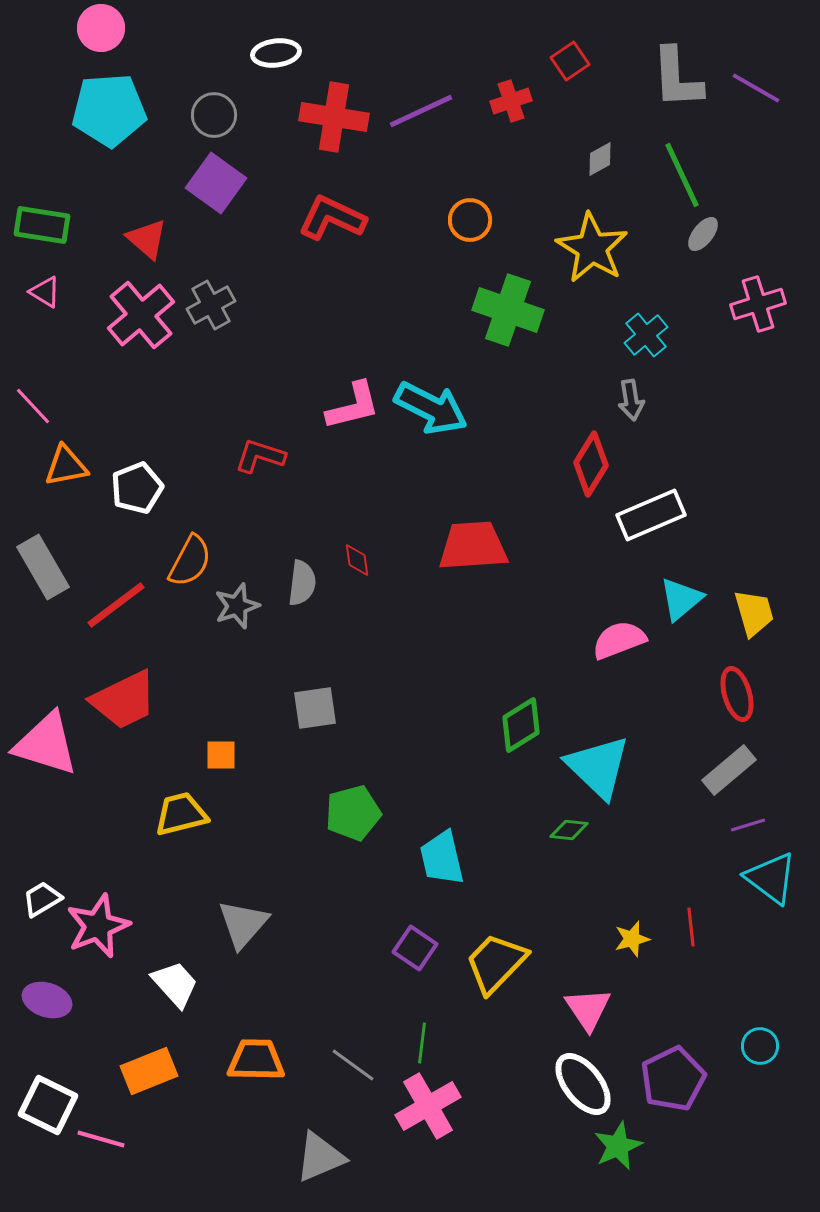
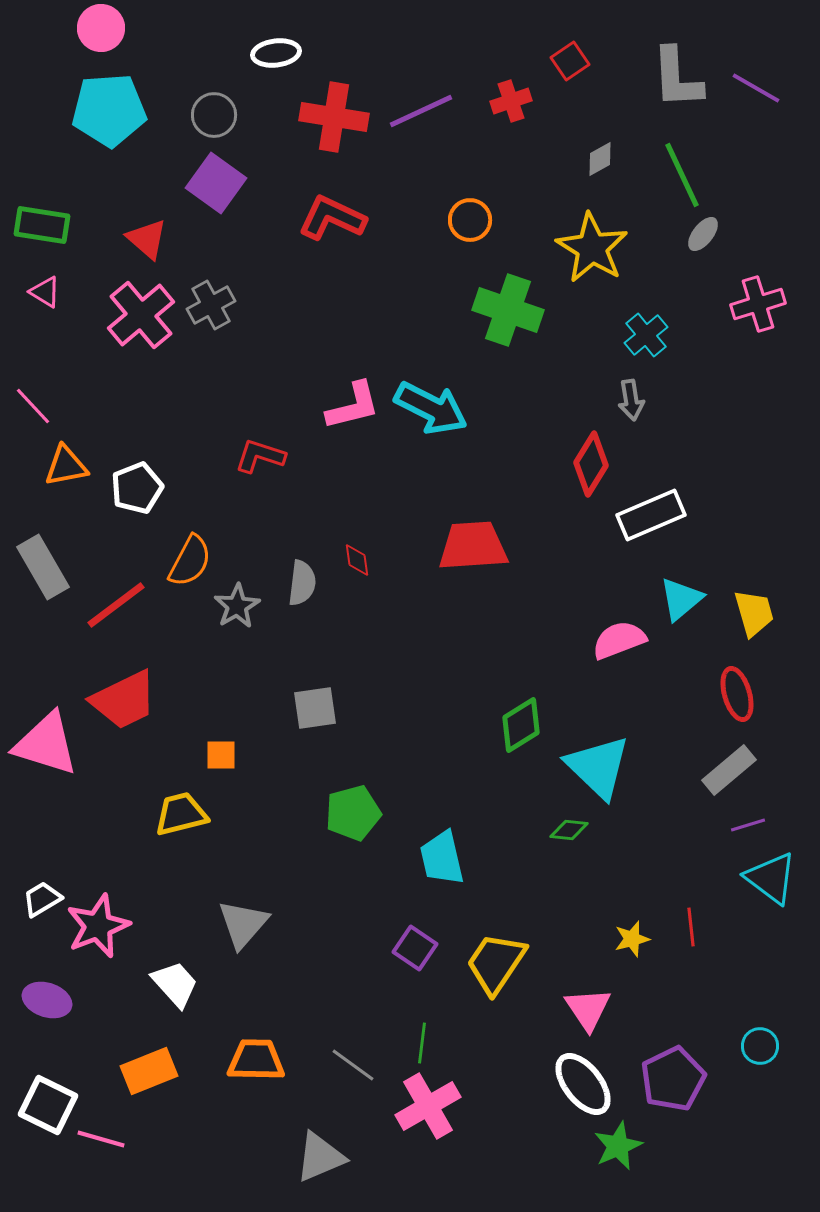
gray star at (237, 606): rotated 12 degrees counterclockwise
yellow trapezoid at (496, 963): rotated 10 degrees counterclockwise
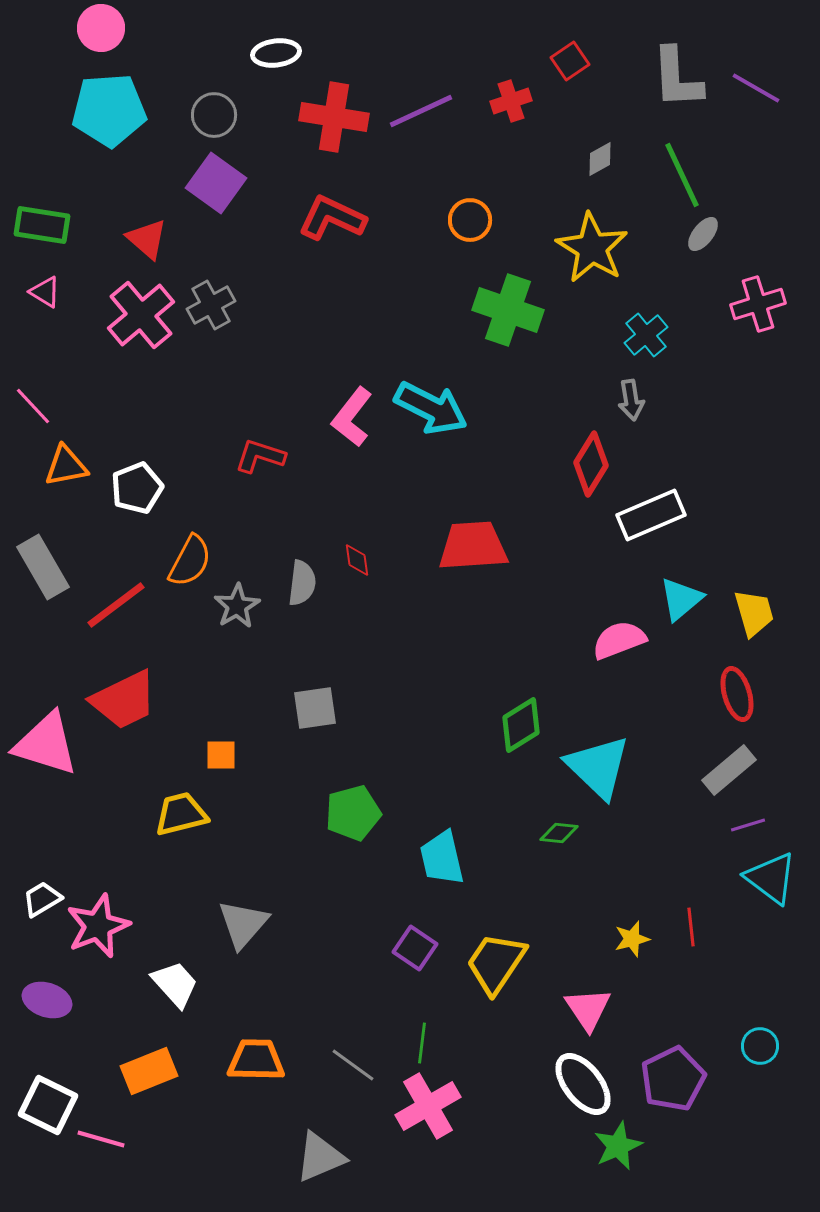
pink L-shape at (353, 406): moved 1 px left, 11 px down; rotated 142 degrees clockwise
green diamond at (569, 830): moved 10 px left, 3 px down
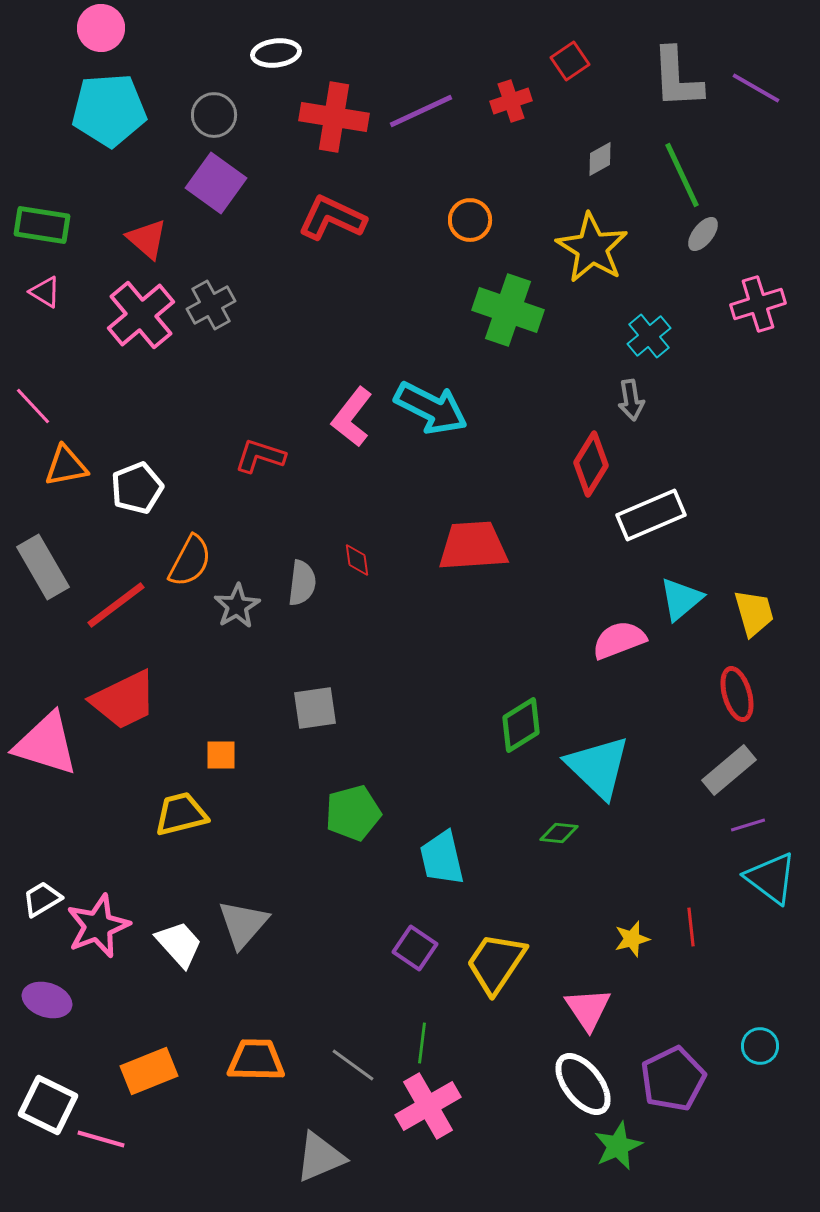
cyan cross at (646, 335): moved 3 px right, 1 px down
white trapezoid at (175, 984): moved 4 px right, 40 px up
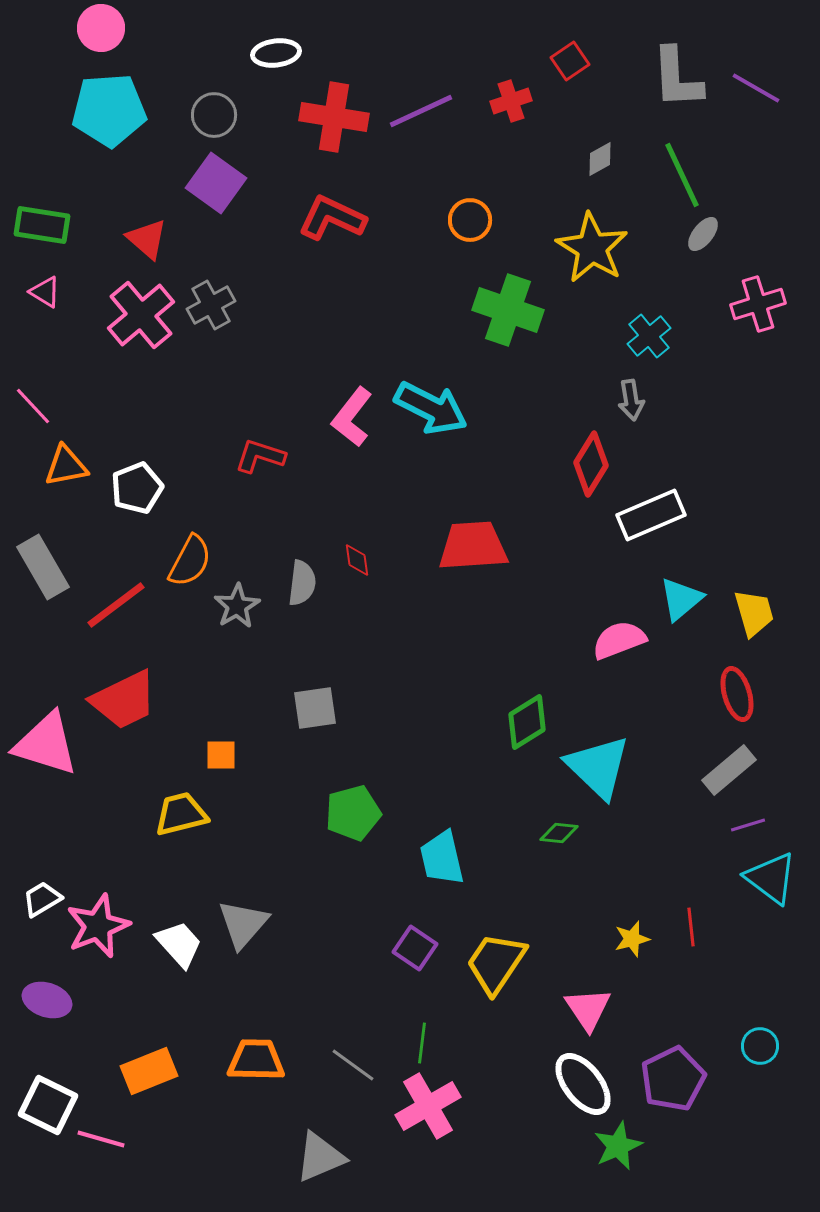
green diamond at (521, 725): moved 6 px right, 3 px up
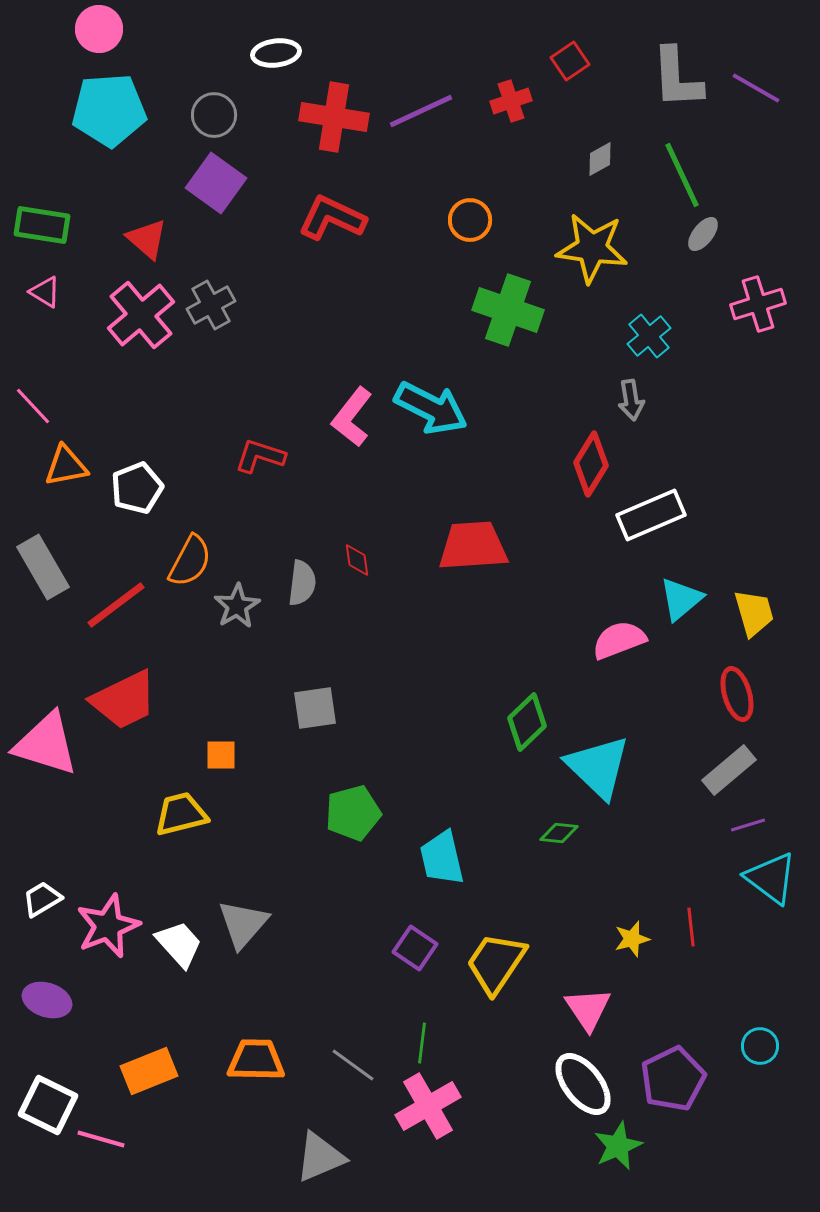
pink circle at (101, 28): moved 2 px left, 1 px down
yellow star at (592, 248): rotated 24 degrees counterclockwise
green diamond at (527, 722): rotated 12 degrees counterclockwise
pink star at (98, 926): moved 10 px right
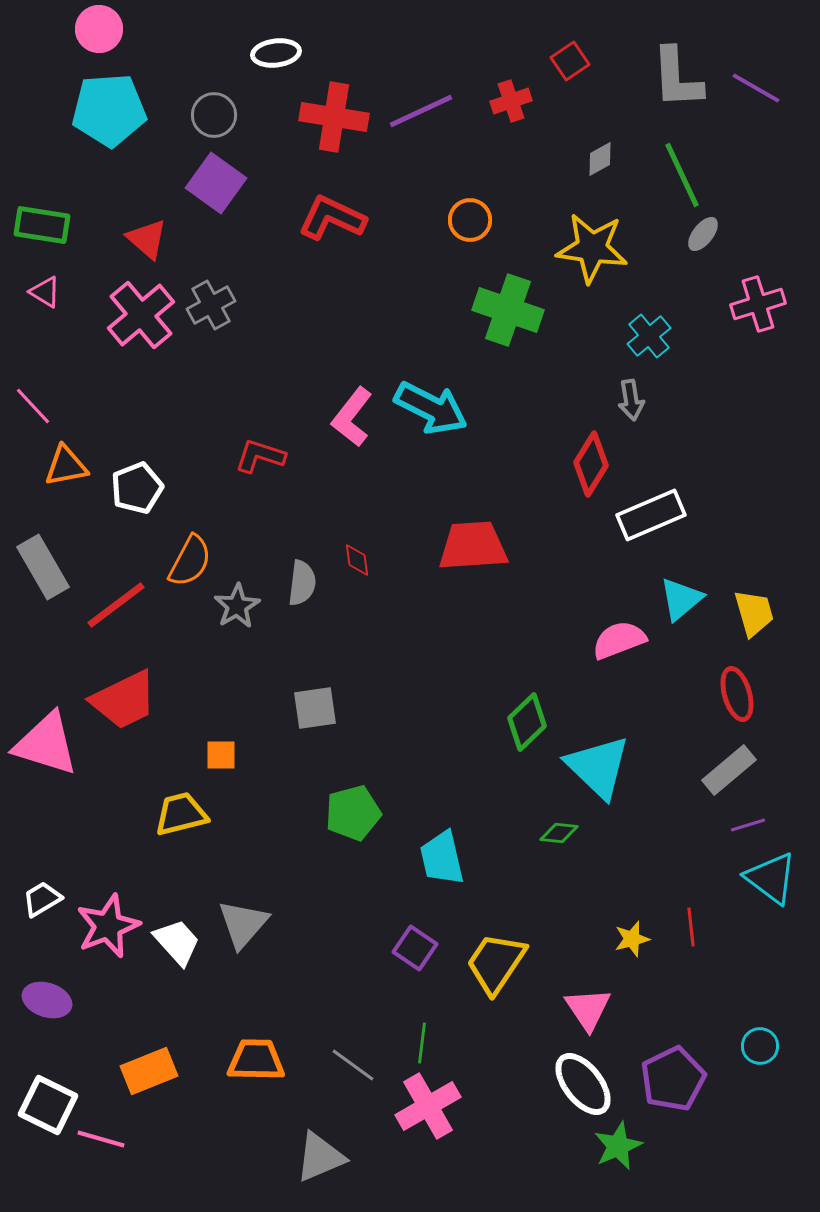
white trapezoid at (179, 944): moved 2 px left, 2 px up
